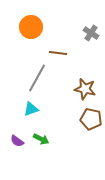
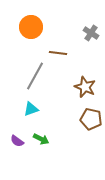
gray line: moved 2 px left, 2 px up
brown star: moved 2 px up; rotated 10 degrees clockwise
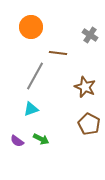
gray cross: moved 1 px left, 2 px down
brown pentagon: moved 2 px left, 5 px down; rotated 15 degrees clockwise
